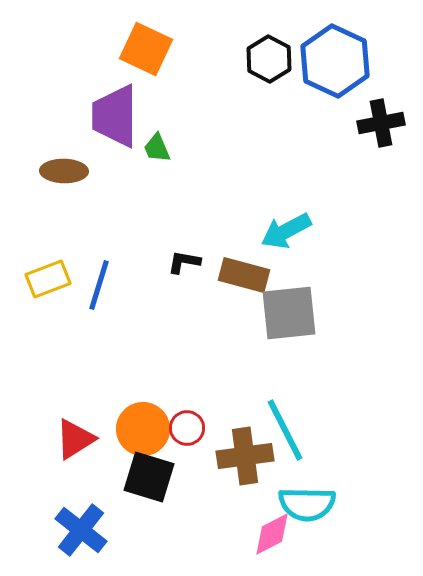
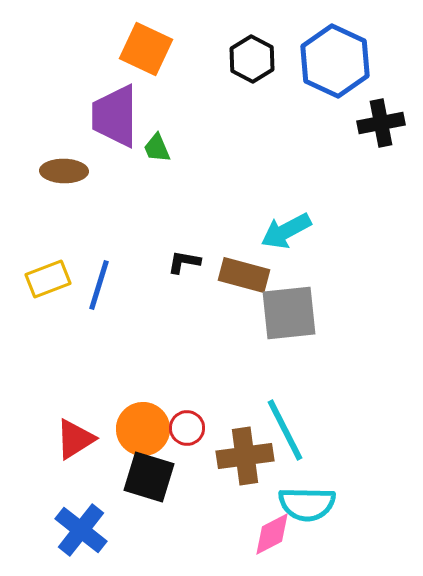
black hexagon: moved 17 px left
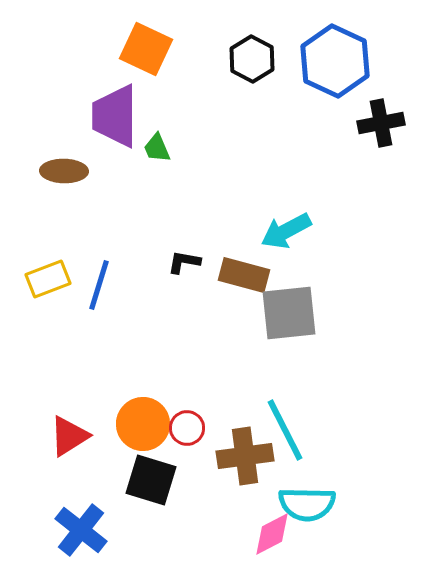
orange circle: moved 5 px up
red triangle: moved 6 px left, 3 px up
black square: moved 2 px right, 3 px down
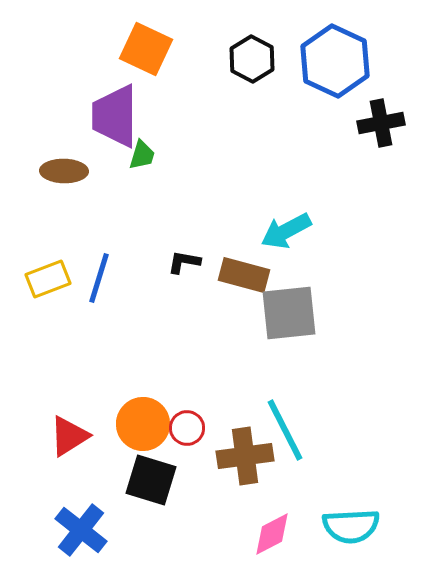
green trapezoid: moved 15 px left, 7 px down; rotated 140 degrees counterclockwise
blue line: moved 7 px up
cyan semicircle: moved 44 px right, 22 px down; rotated 4 degrees counterclockwise
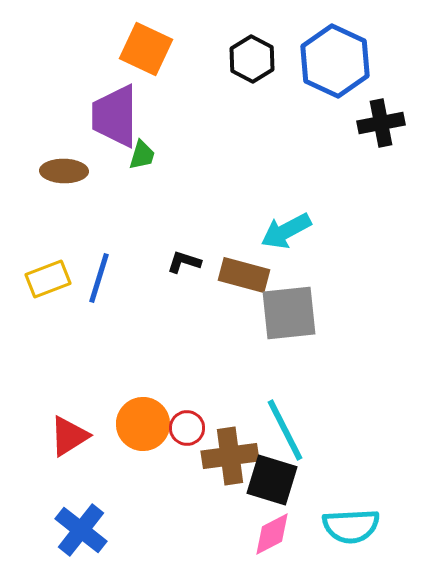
black L-shape: rotated 8 degrees clockwise
brown cross: moved 15 px left
black square: moved 121 px right
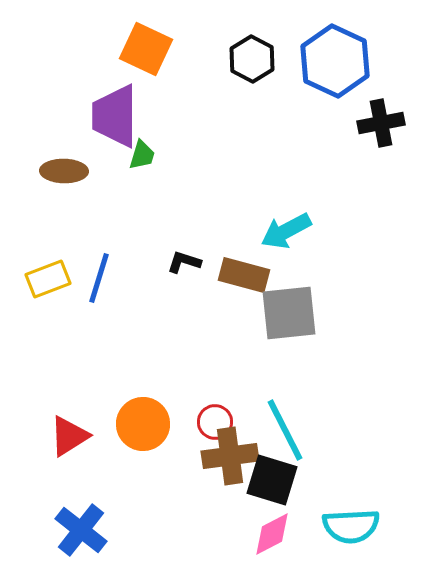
red circle: moved 28 px right, 6 px up
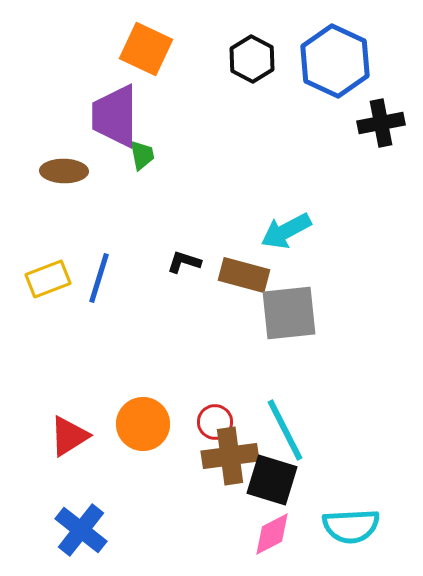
green trapezoid: rotated 28 degrees counterclockwise
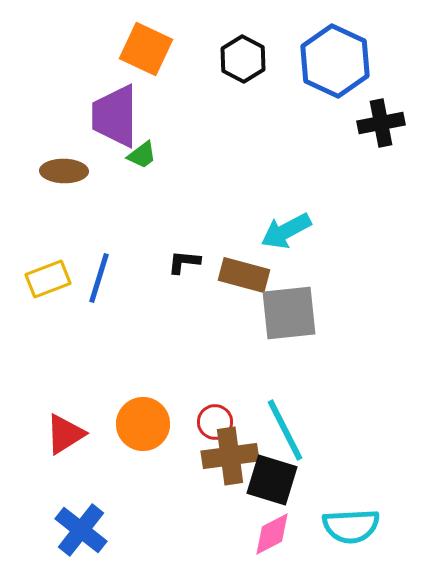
black hexagon: moved 9 px left
green trapezoid: rotated 64 degrees clockwise
black L-shape: rotated 12 degrees counterclockwise
red triangle: moved 4 px left, 2 px up
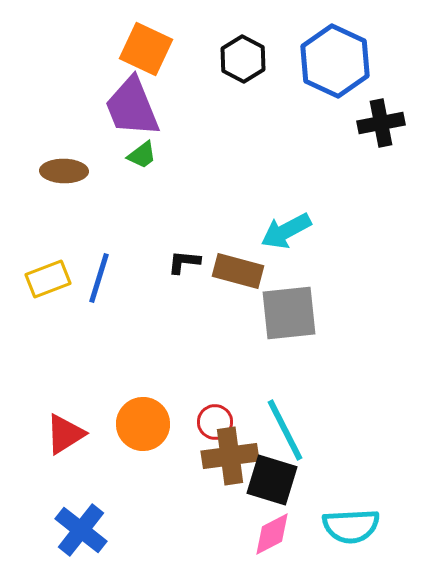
purple trapezoid: moved 17 px right, 9 px up; rotated 22 degrees counterclockwise
brown rectangle: moved 6 px left, 4 px up
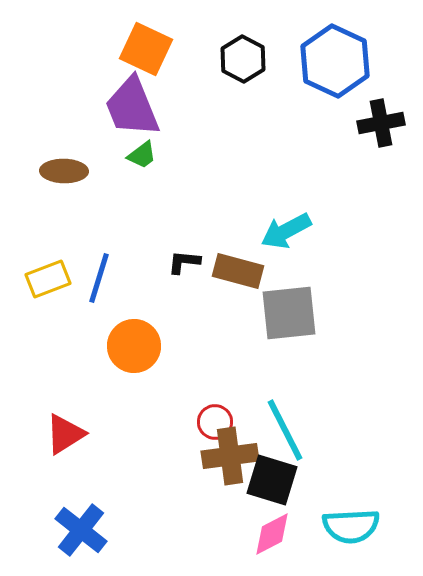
orange circle: moved 9 px left, 78 px up
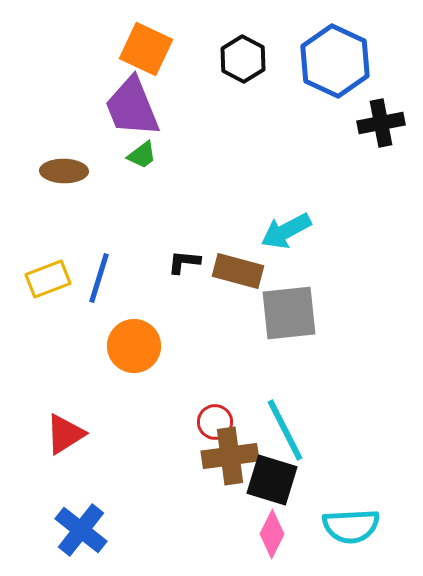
pink diamond: rotated 36 degrees counterclockwise
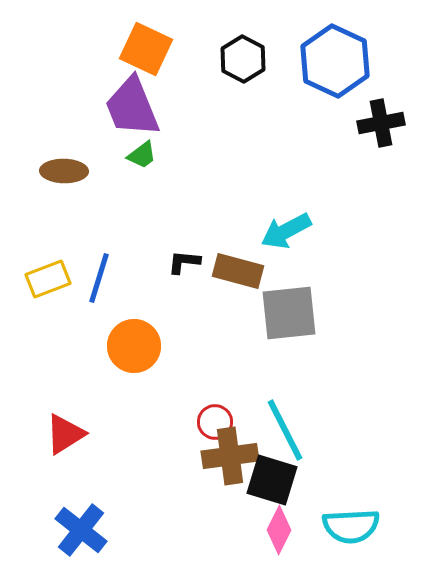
pink diamond: moved 7 px right, 4 px up
